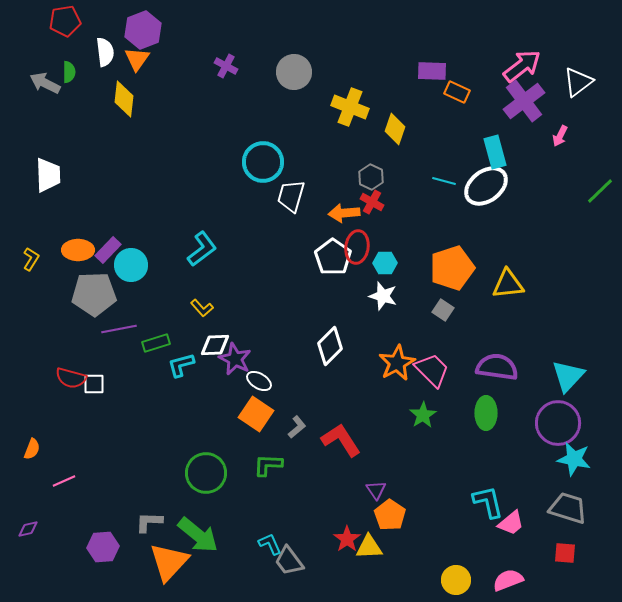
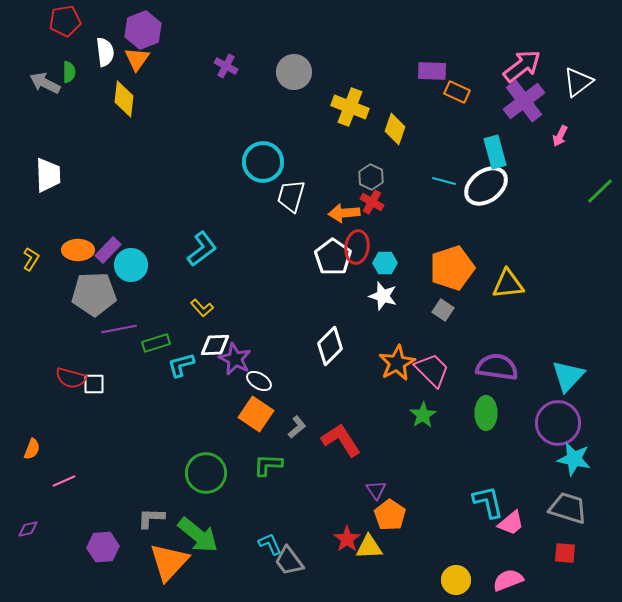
gray L-shape at (149, 522): moved 2 px right, 4 px up
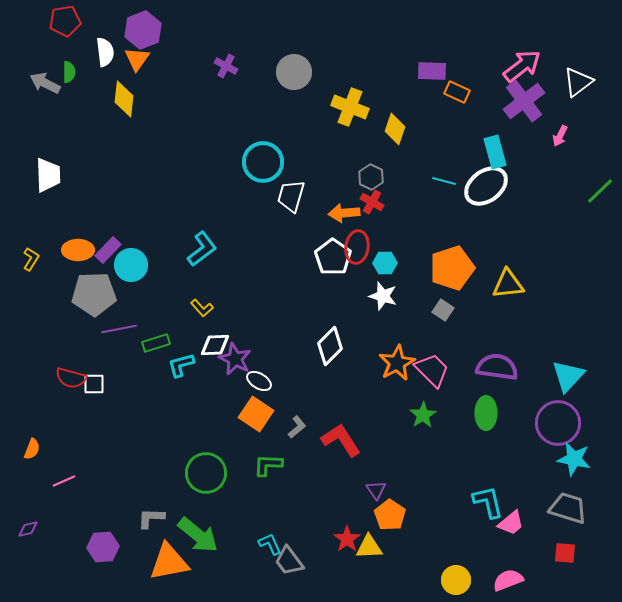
orange triangle at (169, 562): rotated 36 degrees clockwise
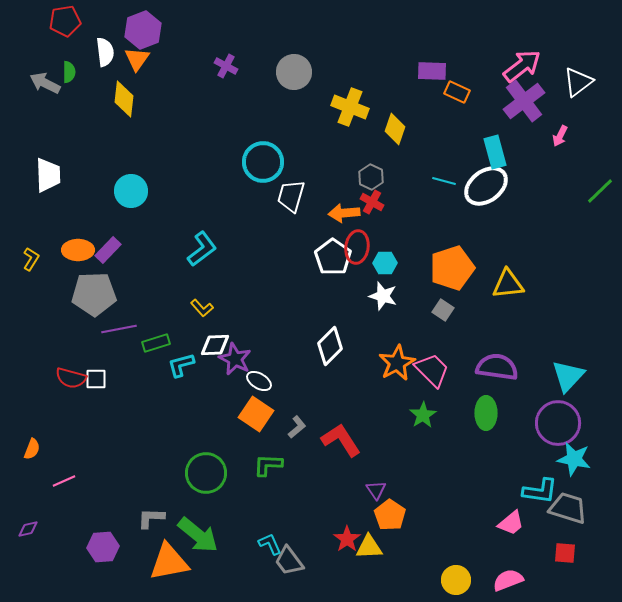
cyan circle at (131, 265): moved 74 px up
white square at (94, 384): moved 2 px right, 5 px up
cyan L-shape at (488, 502): moved 52 px right, 11 px up; rotated 111 degrees clockwise
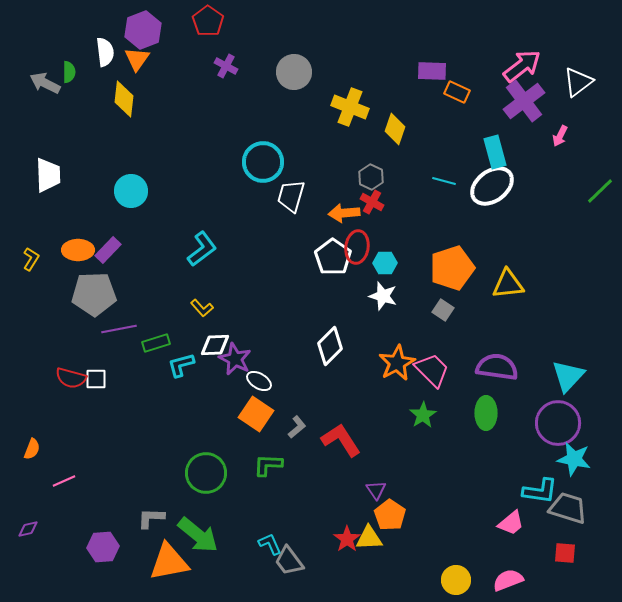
red pentagon at (65, 21): moved 143 px right; rotated 28 degrees counterclockwise
white ellipse at (486, 186): moved 6 px right
yellow triangle at (369, 547): moved 9 px up
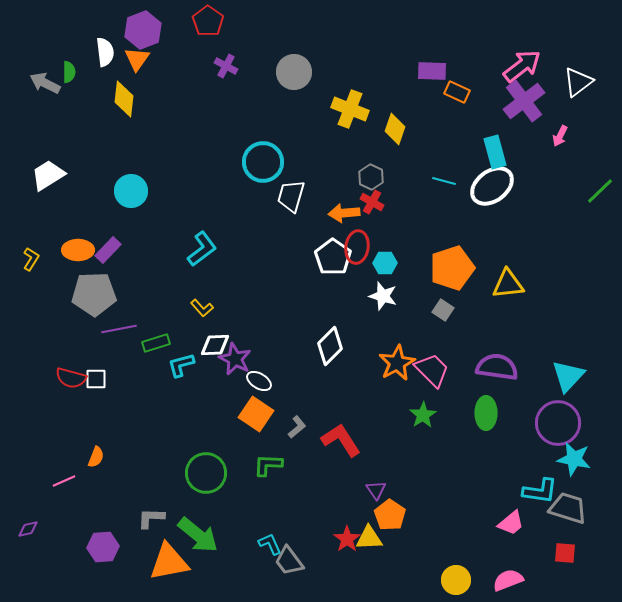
yellow cross at (350, 107): moved 2 px down
white trapezoid at (48, 175): rotated 120 degrees counterclockwise
orange semicircle at (32, 449): moved 64 px right, 8 px down
